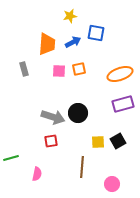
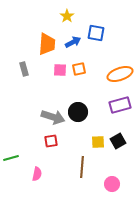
yellow star: moved 3 px left; rotated 24 degrees counterclockwise
pink square: moved 1 px right, 1 px up
purple rectangle: moved 3 px left, 1 px down
black circle: moved 1 px up
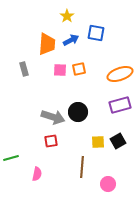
blue arrow: moved 2 px left, 2 px up
pink circle: moved 4 px left
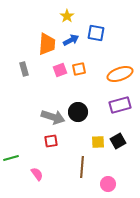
pink square: rotated 24 degrees counterclockwise
pink semicircle: rotated 48 degrees counterclockwise
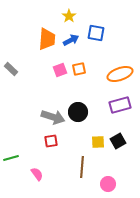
yellow star: moved 2 px right
orange trapezoid: moved 5 px up
gray rectangle: moved 13 px left; rotated 32 degrees counterclockwise
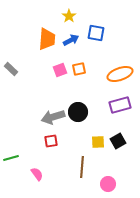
gray arrow: rotated 145 degrees clockwise
